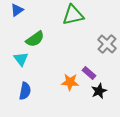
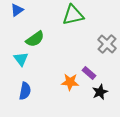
black star: moved 1 px right, 1 px down
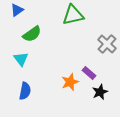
green semicircle: moved 3 px left, 5 px up
orange star: rotated 24 degrees counterclockwise
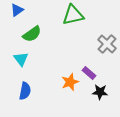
black star: rotated 28 degrees clockwise
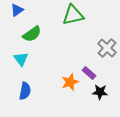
gray cross: moved 4 px down
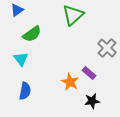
green triangle: rotated 30 degrees counterclockwise
orange star: rotated 24 degrees counterclockwise
black star: moved 8 px left, 9 px down; rotated 14 degrees counterclockwise
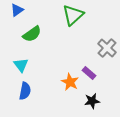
cyan triangle: moved 6 px down
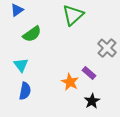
black star: rotated 21 degrees counterclockwise
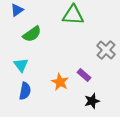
green triangle: rotated 45 degrees clockwise
gray cross: moved 1 px left, 2 px down
purple rectangle: moved 5 px left, 2 px down
orange star: moved 10 px left
black star: rotated 14 degrees clockwise
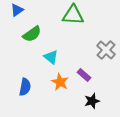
cyan triangle: moved 30 px right, 8 px up; rotated 14 degrees counterclockwise
blue semicircle: moved 4 px up
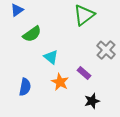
green triangle: moved 11 px right; rotated 40 degrees counterclockwise
purple rectangle: moved 2 px up
